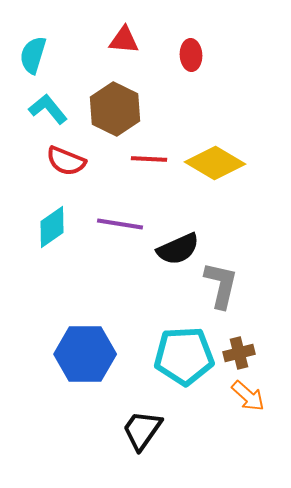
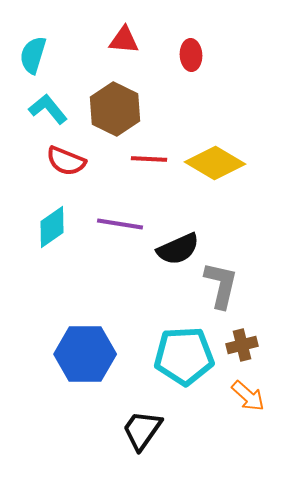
brown cross: moved 3 px right, 8 px up
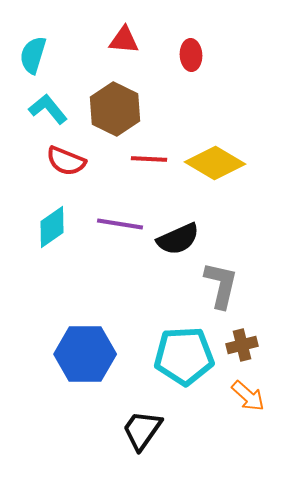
black semicircle: moved 10 px up
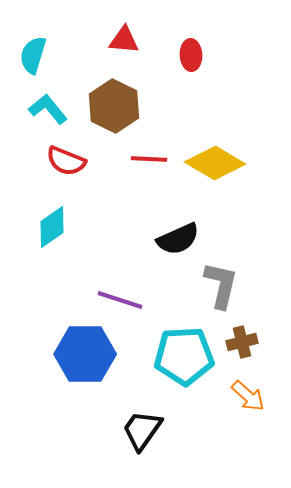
brown hexagon: moved 1 px left, 3 px up
purple line: moved 76 px down; rotated 9 degrees clockwise
brown cross: moved 3 px up
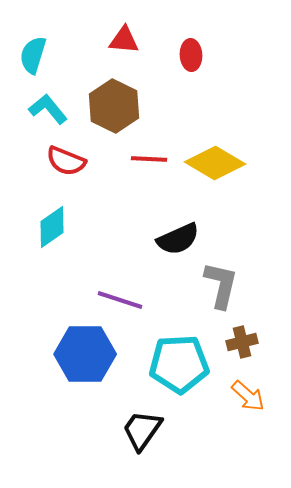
cyan pentagon: moved 5 px left, 8 px down
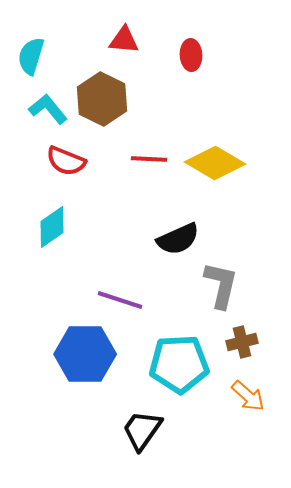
cyan semicircle: moved 2 px left, 1 px down
brown hexagon: moved 12 px left, 7 px up
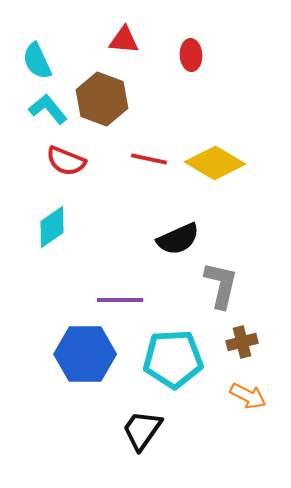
cyan semicircle: moved 6 px right, 5 px down; rotated 42 degrees counterclockwise
brown hexagon: rotated 6 degrees counterclockwise
red line: rotated 9 degrees clockwise
purple line: rotated 18 degrees counterclockwise
cyan pentagon: moved 6 px left, 5 px up
orange arrow: rotated 15 degrees counterclockwise
